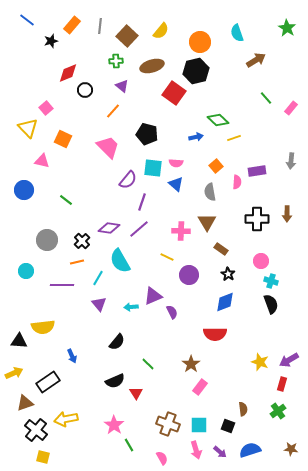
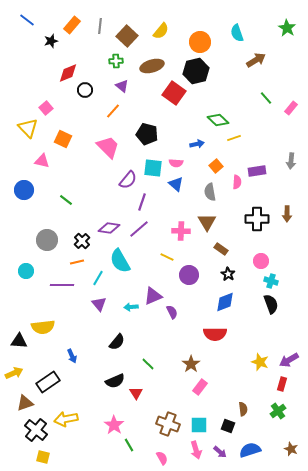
blue arrow at (196, 137): moved 1 px right, 7 px down
brown star at (291, 449): rotated 16 degrees clockwise
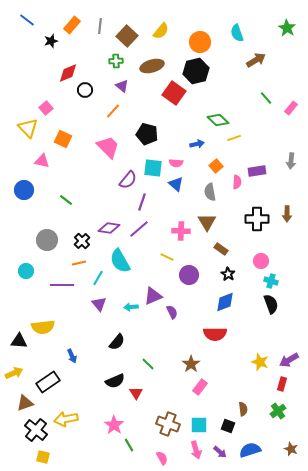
orange line at (77, 262): moved 2 px right, 1 px down
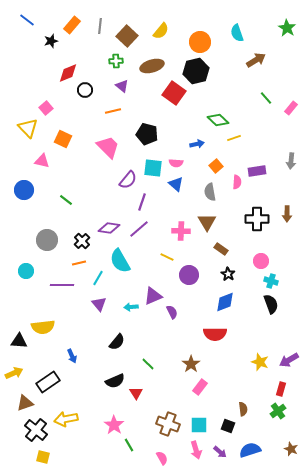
orange line at (113, 111): rotated 35 degrees clockwise
red rectangle at (282, 384): moved 1 px left, 5 px down
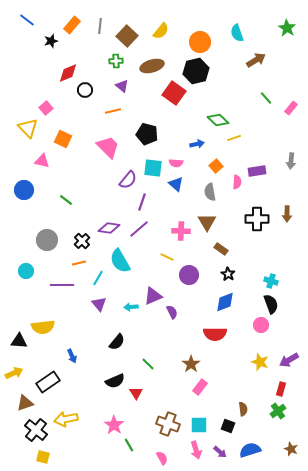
pink circle at (261, 261): moved 64 px down
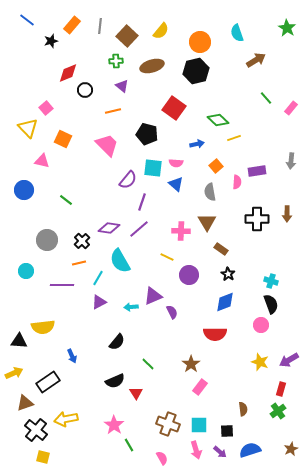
red square at (174, 93): moved 15 px down
pink trapezoid at (108, 147): moved 1 px left, 2 px up
purple triangle at (99, 304): moved 2 px up; rotated 42 degrees clockwise
black square at (228, 426): moved 1 px left, 5 px down; rotated 24 degrees counterclockwise
brown star at (291, 449): rotated 24 degrees clockwise
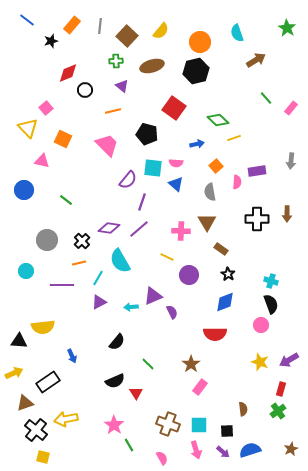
purple arrow at (220, 452): moved 3 px right
